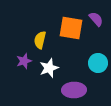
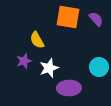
orange square: moved 3 px left, 11 px up
yellow semicircle: moved 3 px left; rotated 42 degrees counterclockwise
cyan circle: moved 1 px right, 4 px down
purple ellipse: moved 5 px left, 2 px up
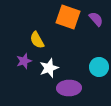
orange square: rotated 10 degrees clockwise
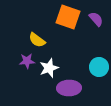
yellow semicircle: rotated 24 degrees counterclockwise
purple star: moved 3 px right; rotated 14 degrees clockwise
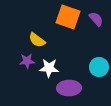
white star: rotated 24 degrees clockwise
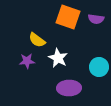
purple semicircle: rotated 140 degrees clockwise
white star: moved 9 px right, 10 px up; rotated 24 degrees clockwise
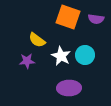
white star: moved 3 px right, 2 px up
cyan circle: moved 14 px left, 12 px up
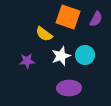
purple semicircle: rotated 70 degrees counterclockwise
yellow semicircle: moved 7 px right, 6 px up
white star: rotated 24 degrees clockwise
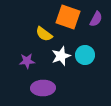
purple ellipse: moved 26 px left
